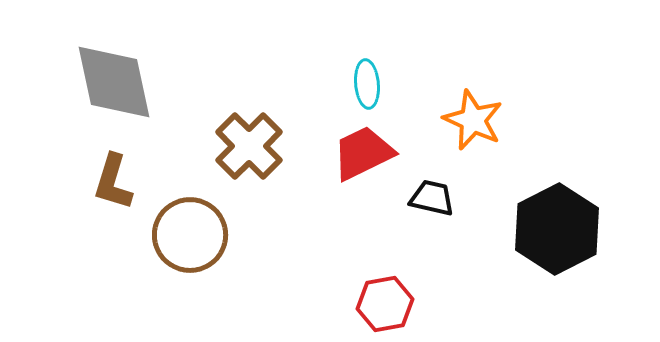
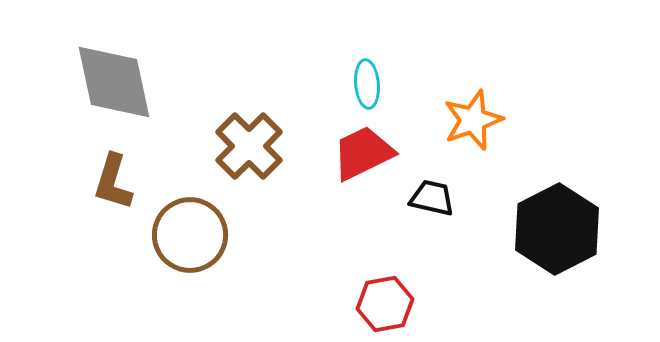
orange star: rotated 28 degrees clockwise
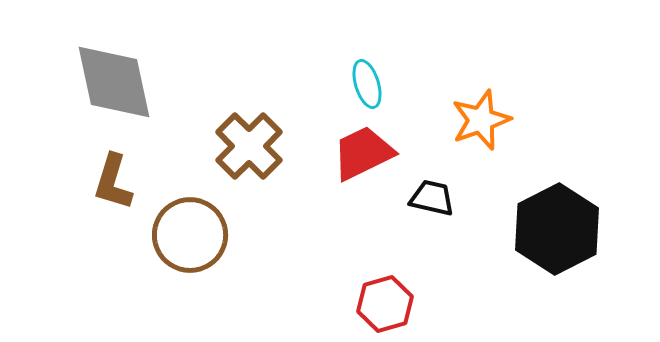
cyan ellipse: rotated 12 degrees counterclockwise
orange star: moved 8 px right
red hexagon: rotated 6 degrees counterclockwise
